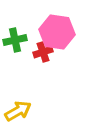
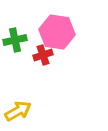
red cross: moved 3 px down
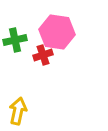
yellow arrow: rotated 48 degrees counterclockwise
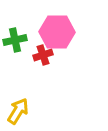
pink hexagon: rotated 8 degrees counterclockwise
yellow arrow: rotated 20 degrees clockwise
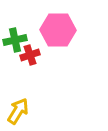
pink hexagon: moved 1 px right, 2 px up
red cross: moved 13 px left
